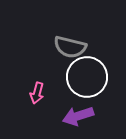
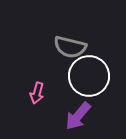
white circle: moved 2 px right, 1 px up
purple arrow: rotated 32 degrees counterclockwise
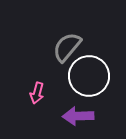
gray semicircle: moved 3 px left; rotated 116 degrees clockwise
purple arrow: rotated 48 degrees clockwise
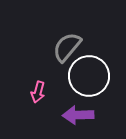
pink arrow: moved 1 px right, 1 px up
purple arrow: moved 1 px up
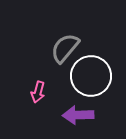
gray semicircle: moved 2 px left, 1 px down
white circle: moved 2 px right
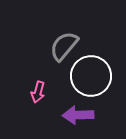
gray semicircle: moved 1 px left, 2 px up
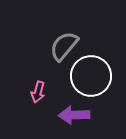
purple arrow: moved 4 px left
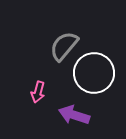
white circle: moved 3 px right, 3 px up
purple arrow: rotated 20 degrees clockwise
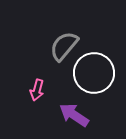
pink arrow: moved 1 px left, 2 px up
purple arrow: rotated 16 degrees clockwise
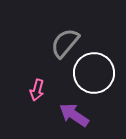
gray semicircle: moved 1 px right, 3 px up
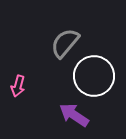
white circle: moved 3 px down
pink arrow: moved 19 px left, 4 px up
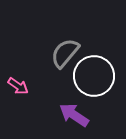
gray semicircle: moved 10 px down
pink arrow: rotated 70 degrees counterclockwise
